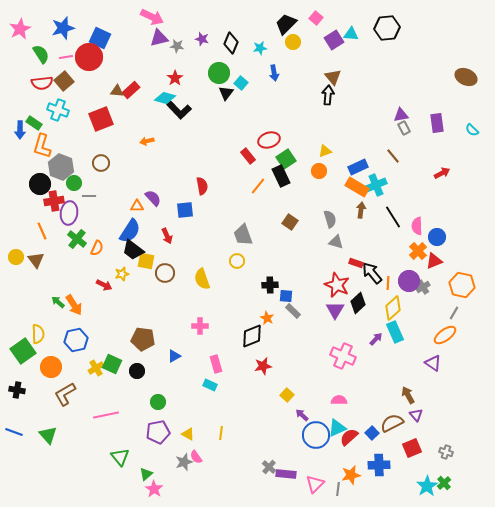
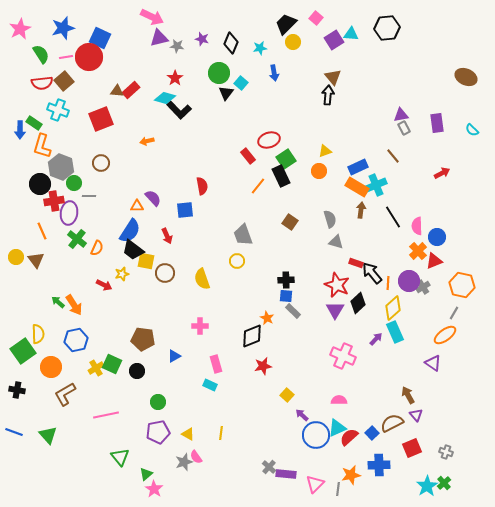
black cross at (270, 285): moved 16 px right, 5 px up
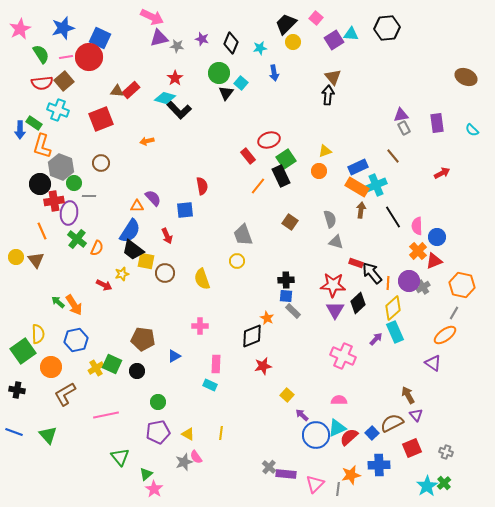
red star at (337, 285): moved 4 px left; rotated 20 degrees counterclockwise
pink rectangle at (216, 364): rotated 18 degrees clockwise
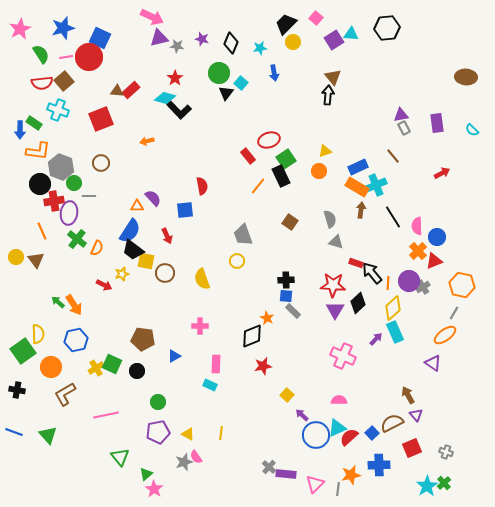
brown ellipse at (466, 77): rotated 20 degrees counterclockwise
orange L-shape at (42, 146): moved 4 px left, 5 px down; rotated 100 degrees counterclockwise
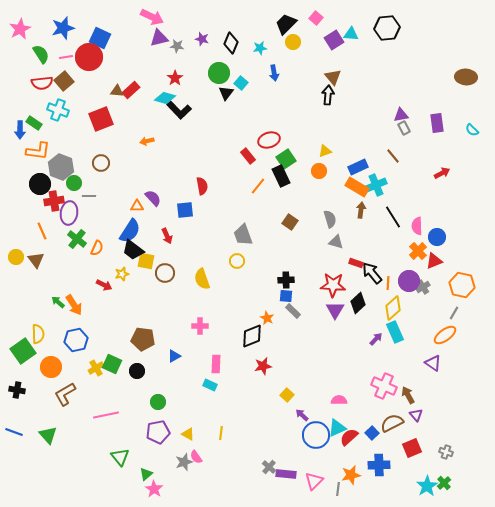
pink cross at (343, 356): moved 41 px right, 30 px down
pink triangle at (315, 484): moved 1 px left, 3 px up
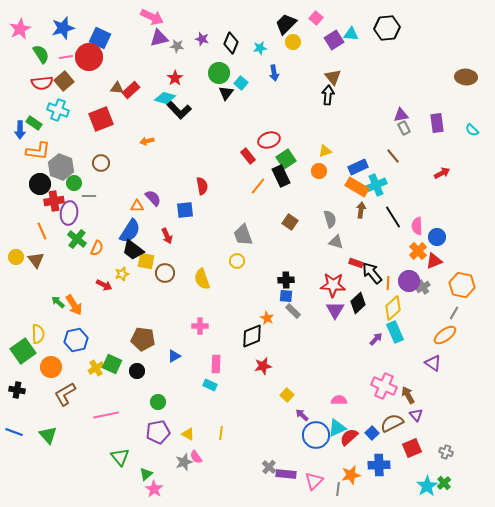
brown triangle at (117, 91): moved 3 px up
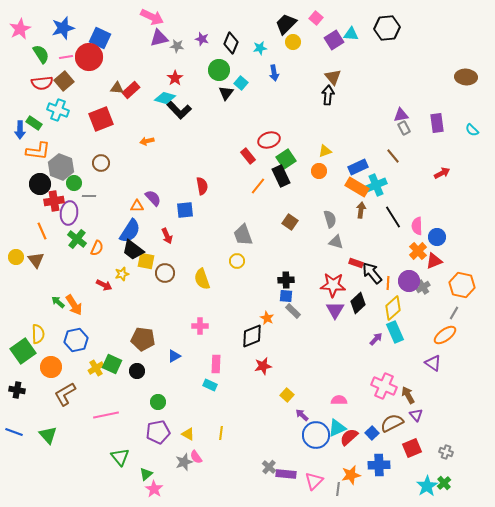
green circle at (219, 73): moved 3 px up
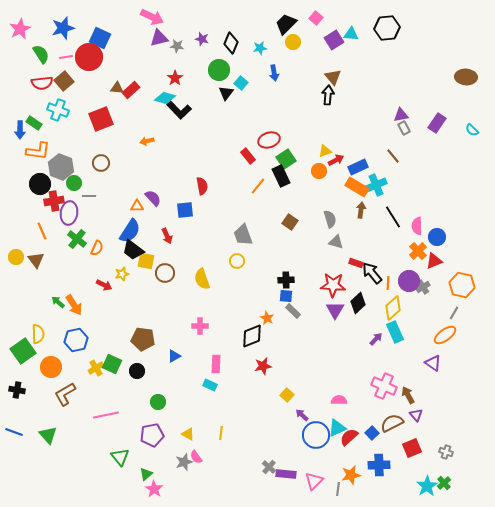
purple rectangle at (437, 123): rotated 42 degrees clockwise
red arrow at (442, 173): moved 106 px left, 13 px up
purple pentagon at (158, 432): moved 6 px left, 3 px down
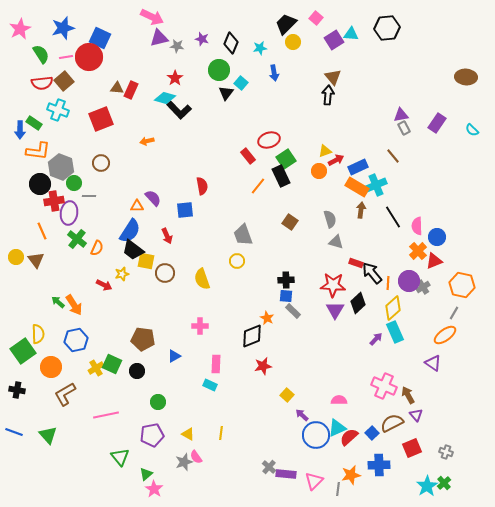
red rectangle at (131, 90): rotated 24 degrees counterclockwise
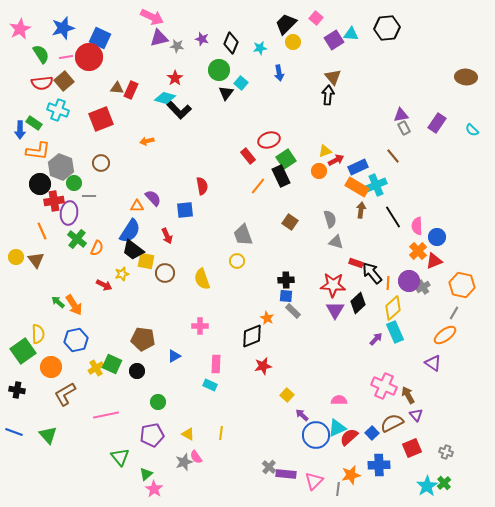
blue arrow at (274, 73): moved 5 px right
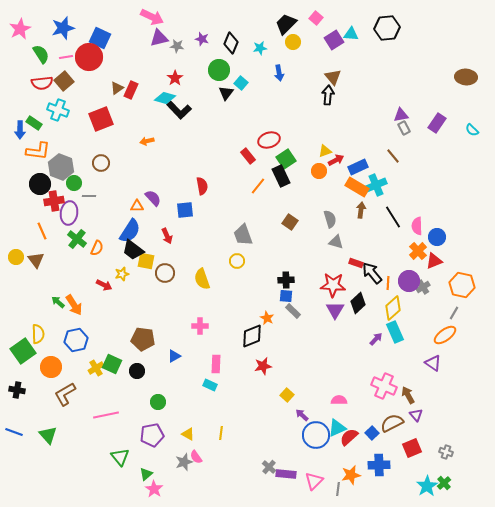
brown triangle at (117, 88): rotated 40 degrees counterclockwise
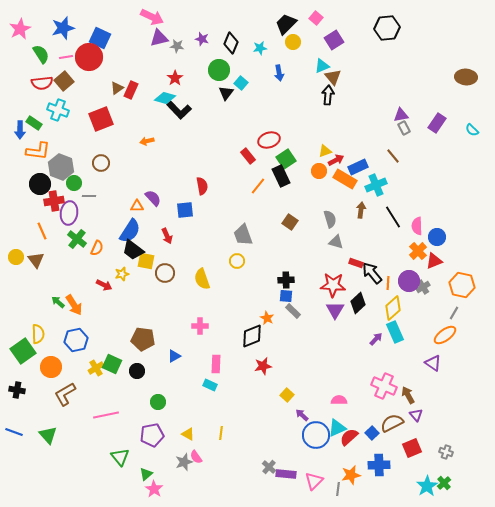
cyan triangle at (351, 34): moved 29 px left, 32 px down; rotated 28 degrees counterclockwise
orange rectangle at (357, 187): moved 12 px left, 8 px up
